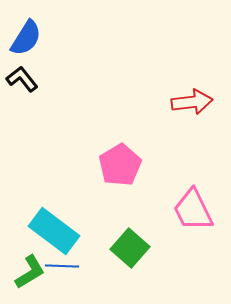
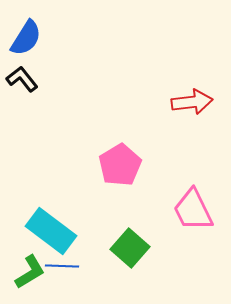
cyan rectangle: moved 3 px left
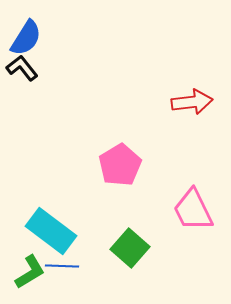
black L-shape: moved 11 px up
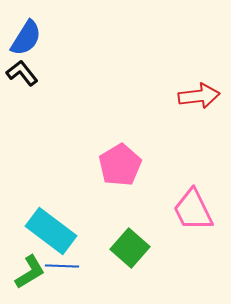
black L-shape: moved 5 px down
red arrow: moved 7 px right, 6 px up
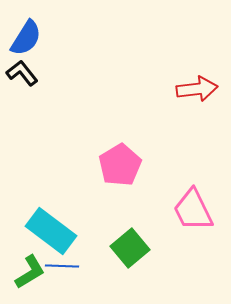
red arrow: moved 2 px left, 7 px up
green square: rotated 9 degrees clockwise
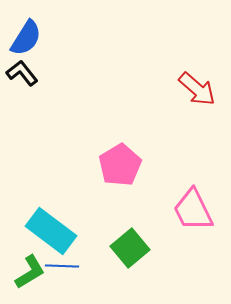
red arrow: rotated 48 degrees clockwise
